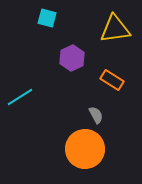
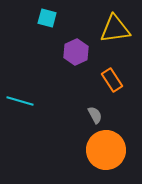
purple hexagon: moved 4 px right, 6 px up
orange rectangle: rotated 25 degrees clockwise
cyan line: moved 4 px down; rotated 48 degrees clockwise
gray semicircle: moved 1 px left
orange circle: moved 21 px right, 1 px down
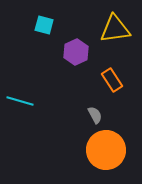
cyan square: moved 3 px left, 7 px down
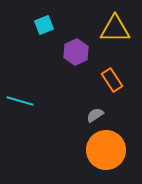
cyan square: rotated 36 degrees counterclockwise
yellow triangle: rotated 8 degrees clockwise
gray semicircle: rotated 96 degrees counterclockwise
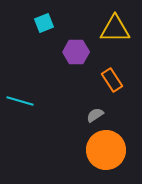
cyan square: moved 2 px up
purple hexagon: rotated 25 degrees clockwise
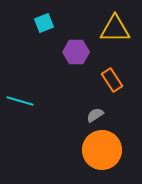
orange circle: moved 4 px left
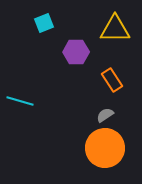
gray semicircle: moved 10 px right
orange circle: moved 3 px right, 2 px up
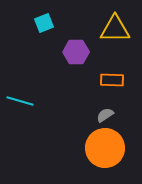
orange rectangle: rotated 55 degrees counterclockwise
